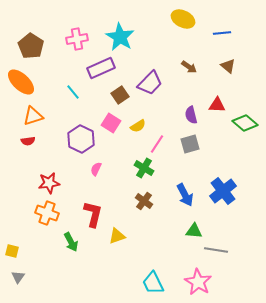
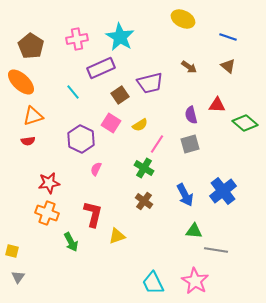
blue line: moved 6 px right, 4 px down; rotated 24 degrees clockwise
purple trapezoid: rotated 32 degrees clockwise
yellow semicircle: moved 2 px right, 1 px up
pink star: moved 3 px left, 1 px up
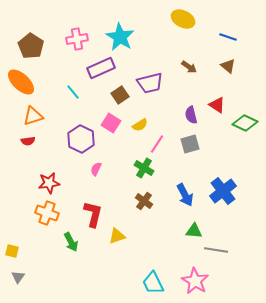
red triangle: rotated 30 degrees clockwise
green diamond: rotated 15 degrees counterclockwise
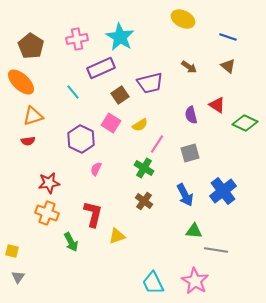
gray square: moved 9 px down
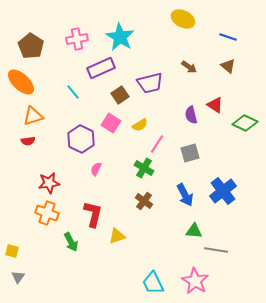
red triangle: moved 2 px left
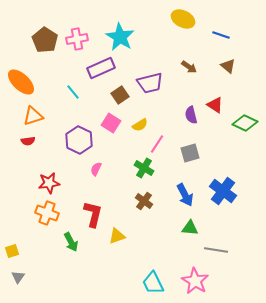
blue line: moved 7 px left, 2 px up
brown pentagon: moved 14 px right, 6 px up
purple hexagon: moved 2 px left, 1 px down
blue cross: rotated 16 degrees counterclockwise
green triangle: moved 4 px left, 3 px up
yellow square: rotated 32 degrees counterclockwise
